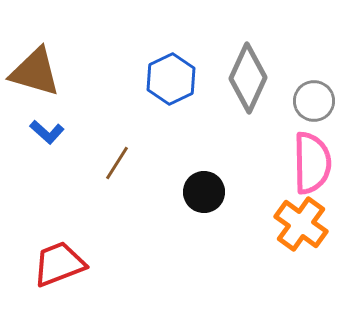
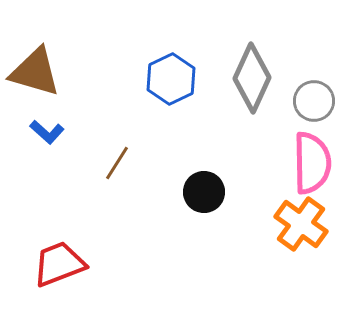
gray diamond: moved 4 px right
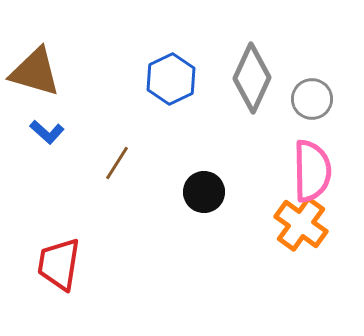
gray circle: moved 2 px left, 2 px up
pink semicircle: moved 8 px down
red trapezoid: rotated 60 degrees counterclockwise
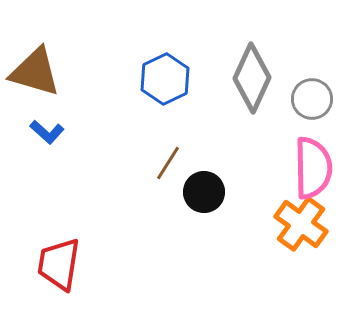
blue hexagon: moved 6 px left
brown line: moved 51 px right
pink semicircle: moved 1 px right, 3 px up
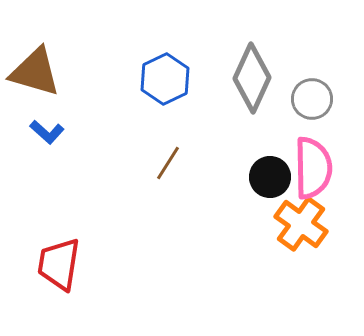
black circle: moved 66 px right, 15 px up
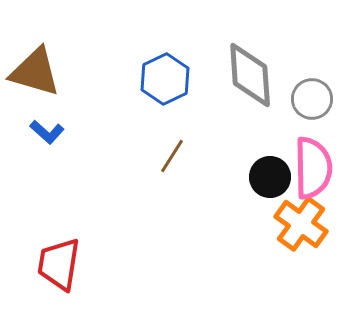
gray diamond: moved 2 px left, 3 px up; rotated 28 degrees counterclockwise
brown line: moved 4 px right, 7 px up
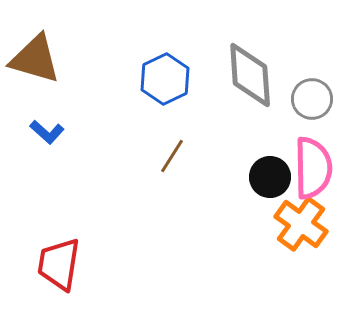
brown triangle: moved 13 px up
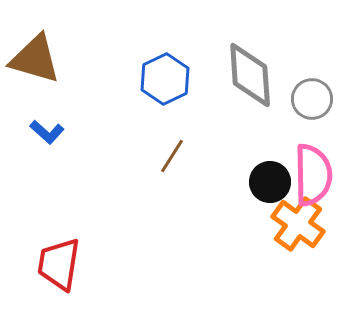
pink semicircle: moved 7 px down
black circle: moved 5 px down
orange cross: moved 3 px left
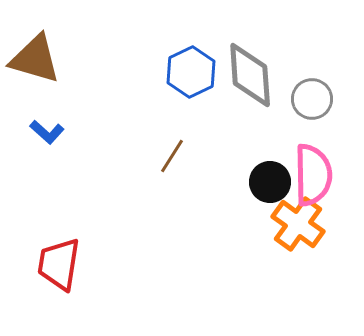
blue hexagon: moved 26 px right, 7 px up
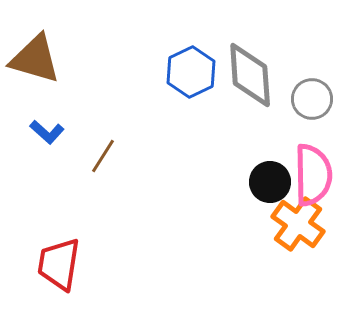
brown line: moved 69 px left
